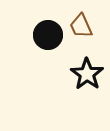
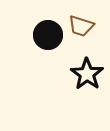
brown trapezoid: rotated 48 degrees counterclockwise
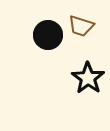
black star: moved 1 px right, 4 px down
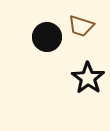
black circle: moved 1 px left, 2 px down
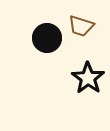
black circle: moved 1 px down
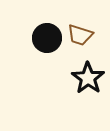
brown trapezoid: moved 1 px left, 9 px down
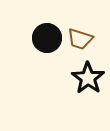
brown trapezoid: moved 4 px down
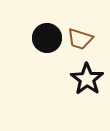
black star: moved 1 px left, 1 px down
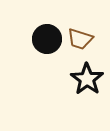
black circle: moved 1 px down
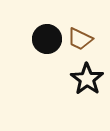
brown trapezoid: rotated 8 degrees clockwise
